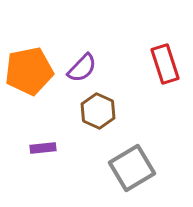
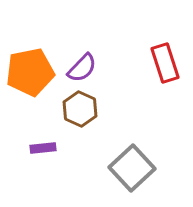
red rectangle: moved 1 px up
orange pentagon: moved 1 px right, 1 px down
brown hexagon: moved 18 px left, 2 px up
gray square: rotated 12 degrees counterclockwise
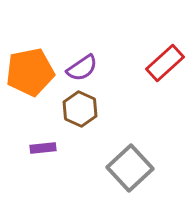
red rectangle: rotated 66 degrees clockwise
purple semicircle: rotated 12 degrees clockwise
gray square: moved 2 px left
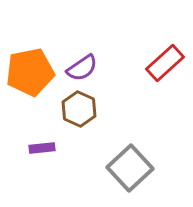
brown hexagon: moved 1 px left
purple rectangle: moved 1 px left
